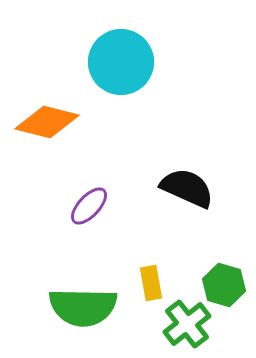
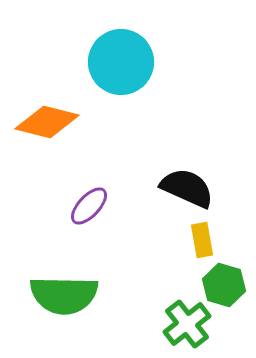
yellow rectangle: moved 51 px right, 43 px up
green semicircle: moved 19 px left, 12 px up
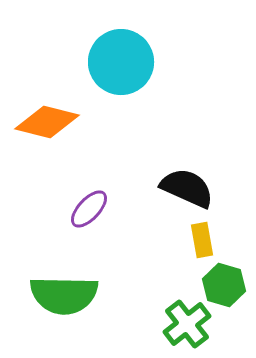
purple ellipse: moved 3 px down
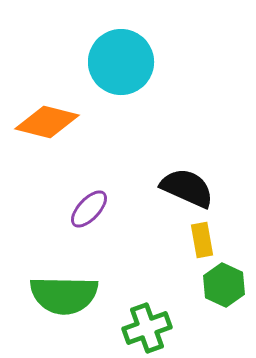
green hexagon: rotated 9 degrees clockwise
green cross: moved 40 px left, 4 px down; rotated 18 degrees clockwise
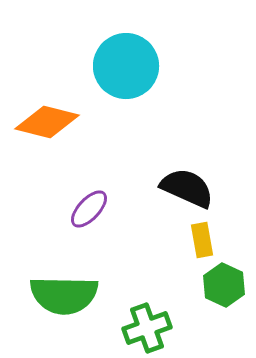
cyan circle: moved 5 px right, 4 px down
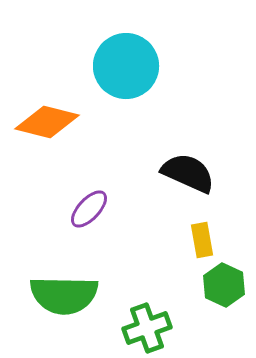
black semicircle: moved 1 px right, 15 px up
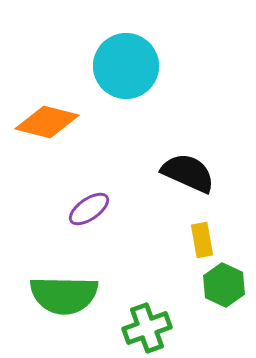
purple ellipse: rotated 12 degrees clockwise
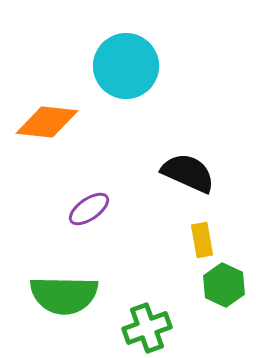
orange diamond: rotated 8 degrees counterclockwise
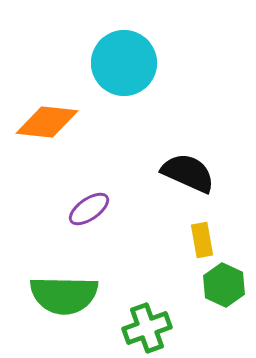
cyan circle: moved 2 px left, 3 px up
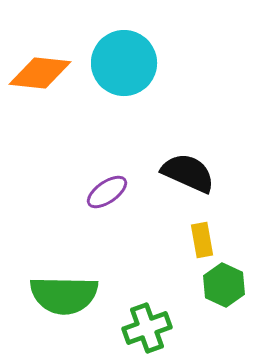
orange diamond: moved 7 px left, 49 px up
purple ellipse: moved 18 px right, 17 px up
